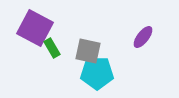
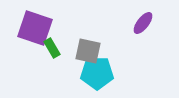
purple square: rotated 9 degrees counterclockwise
purple ellipse: moved 14 px up
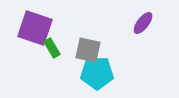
gray square: moved 1 px up
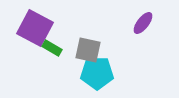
purple square: rotated 9 degrees clockwise
green rectangle: rotated 30 degrees counterclockwise
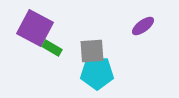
purple ellipse: moved 3 px down; rotated 15 degrees clockwise
gray square: moved 4 px right, 1 px down; rotated 16 degrees counterclockwise
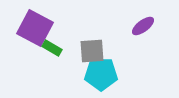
cyan pentagon: moved 4 px right, 1 px down
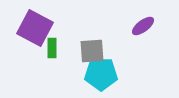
green rectangle: rotated 60 degrees clockwise
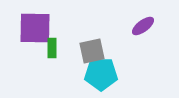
purple square: rotated 27 degrees counterclockwise
gray square: rotated 8 degrees counterclockwise
